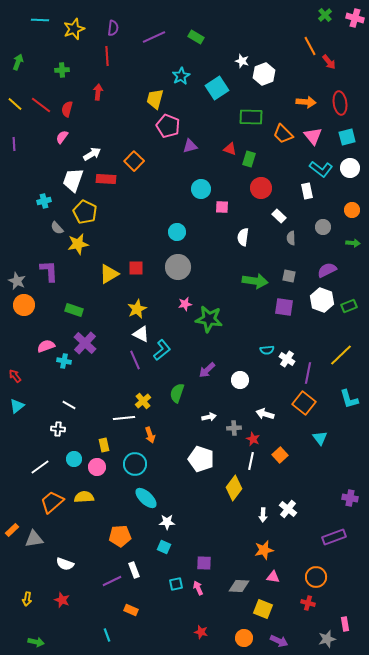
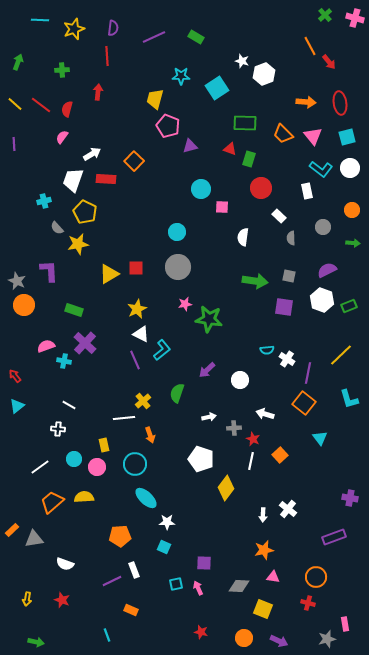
cyan star at (181, 76): rotated 30 degrees clockwise
green rectangle at (251, 117): moved 6 px left, 6 px down
yellow diamond at (234, 488): moved 8 px left
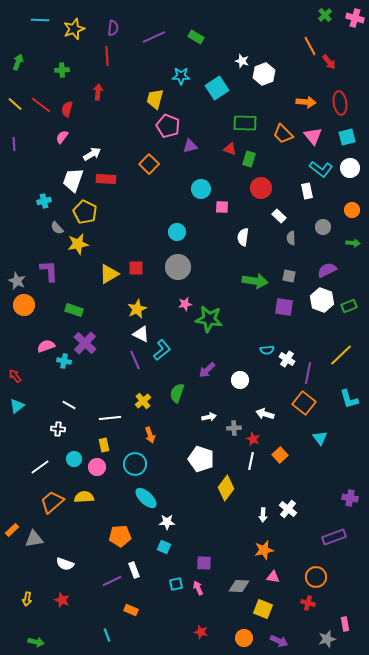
orange square at (134, 161): moved 15 px right, 3 px down
white line at (124, 418): moved 14 px left
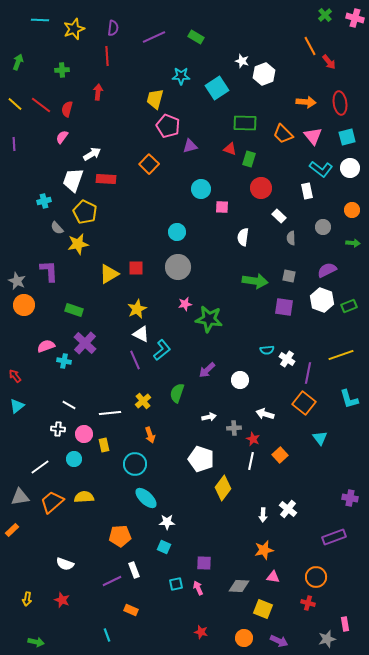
yellow line at (341, 355): rotated 25 degrees clockwise
white line at (110, 418): moved 5 px up
pink circle at (97, 467): moved 13 px left, 33 px up
yellow diamond at (226, 488): moved 3 px left
gray triangle at (34, 539): moved 14 px left, 42 px up
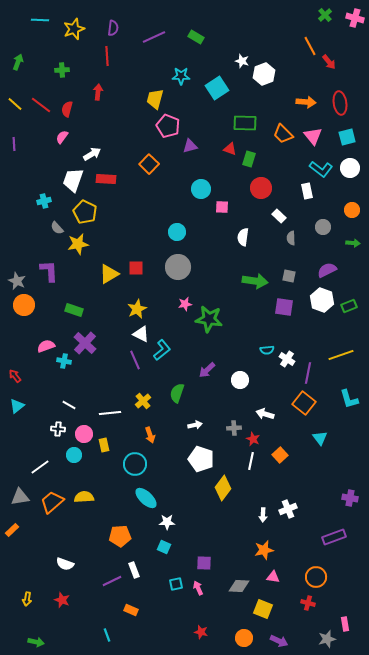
white arrow at (209, 417): moved 14 px left, 8 px down
cyan circle at (74, 459): moved 4 px up
white cross at (288, 509): rotated 30 degrees clockwise
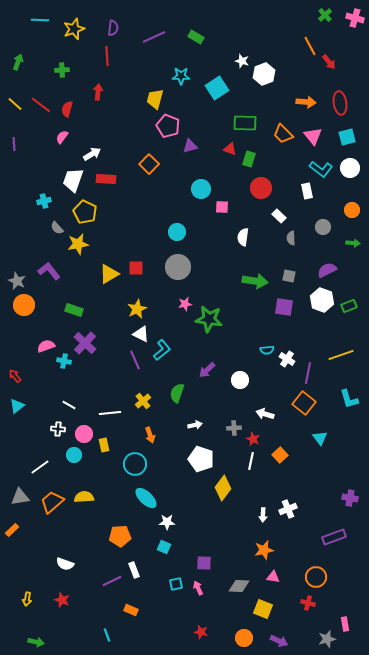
purple L-shape at (49, 271): rotated 35 degrees counterclockwise
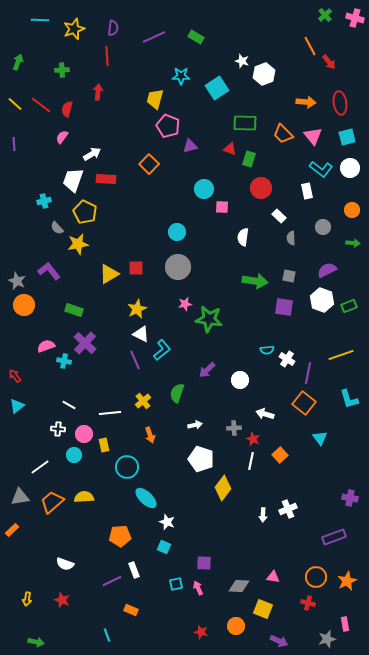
cyan circle at (201, 189): moved 3 px right
cyan circle at (135, 464): moved 8 px left, 3 px down
white star at (167, 522): rotated 21 degrees clockwise
orange star at (264, 550): moved 83 px right, 31 px down; rotated 12 degrees counterclockwise
orange circle at (244, 638): moved 8 px left, 12 px up
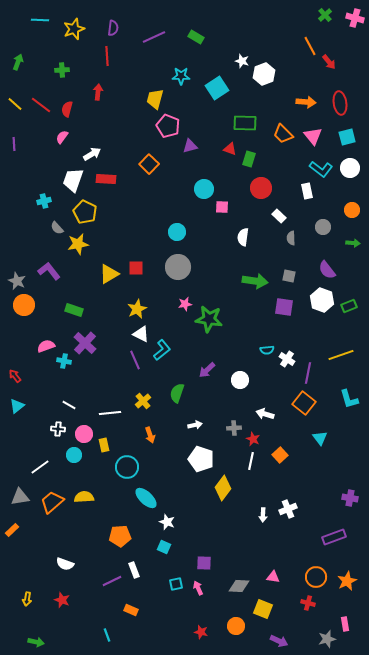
purple semicircle at (327, 270): rotated 102 degrees counterclockwise
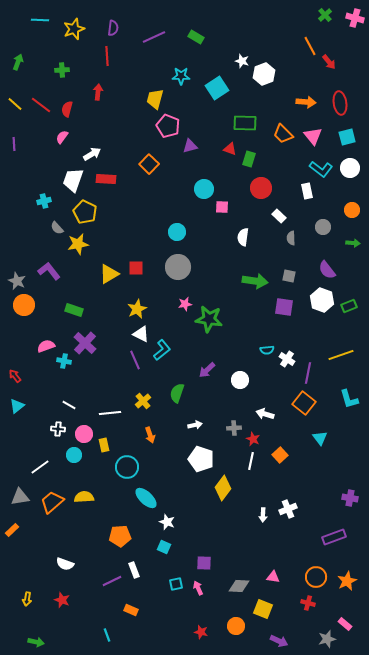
pink rectangle at (345, 624): rotated 40 degrees counterclockwise
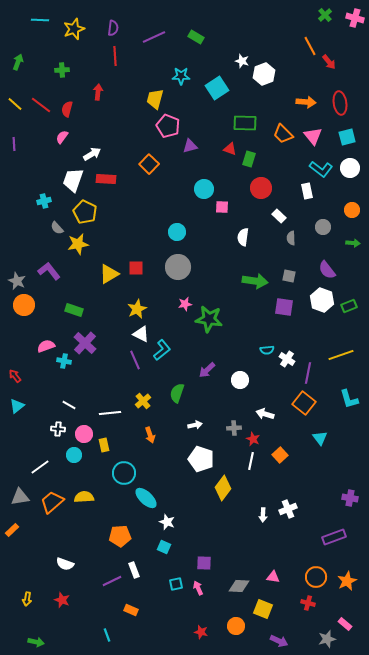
red line at (107, 56): moved 8 px right
cyan circle at (127, 467): moved 3 px left, 6 px down
